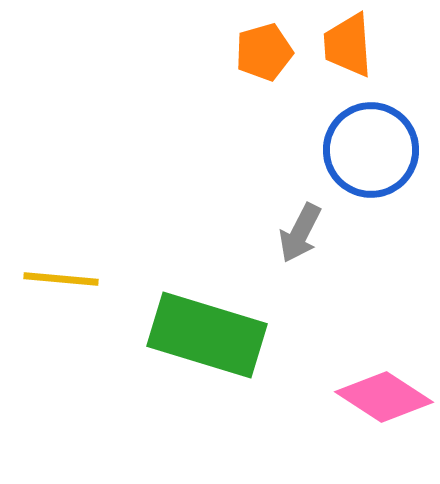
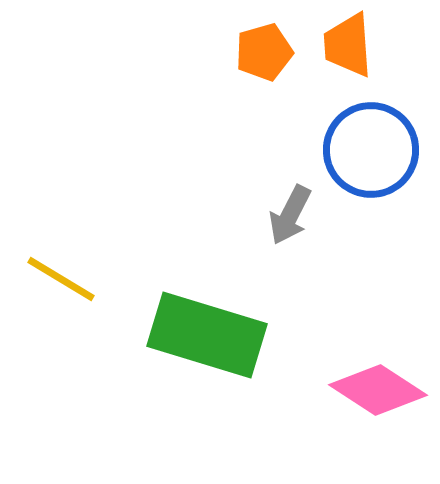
gray arrow: moved 10 px left, 18 px up
yellow line: rotated 26 degrees clockwise
pink diamond: moved 6 px left, 7 px up
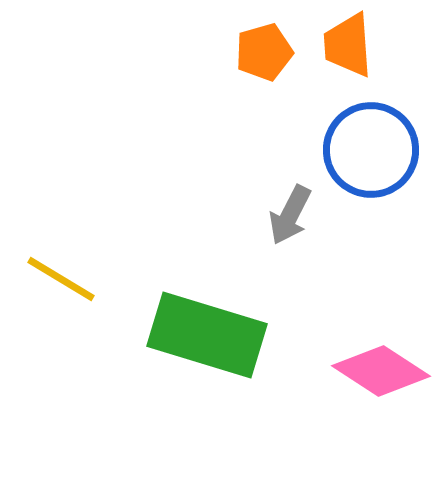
pink diamond: moved 3 px right, 19 px up
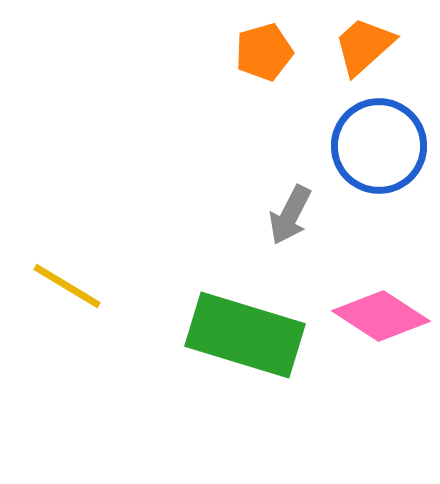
orange trapezoid: moved 16 px right, 1 px down; rotated 52 degrees clockwise
blue circle: moved 8 px right, 4 px up
yellow line: moved 6 px right, 7 px down
green rectangle: moved 38 px right
pink diamond: moved 55 px up
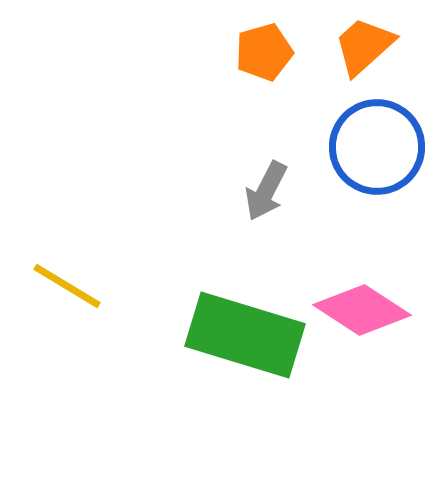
blue circle: moved 2 px left, 1 px down
gray arrow: moved 24 px left, 24 px up
pink diamond: moved 19 px left, 6 px up
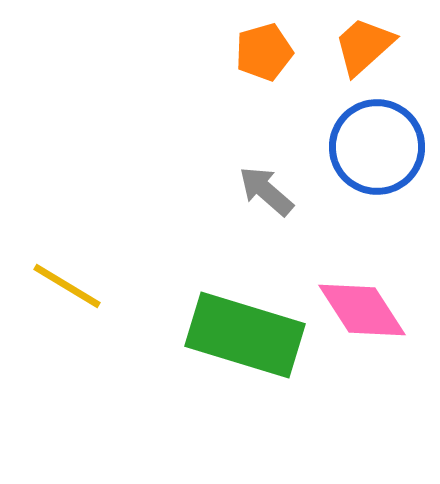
gray arrow: rotated 104 degrees clockwise
pink diamond: rotated 24 degrees clockwise
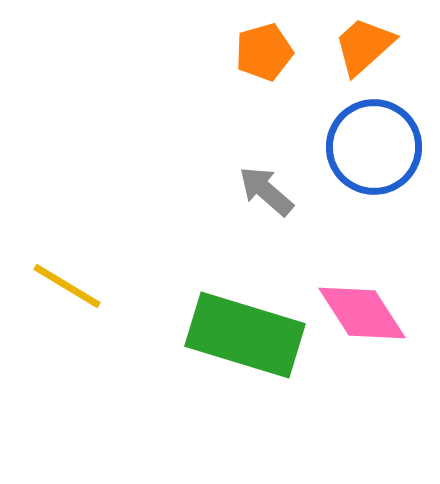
blue circle: moved 3 px left
pink diamond: moved 3 px down
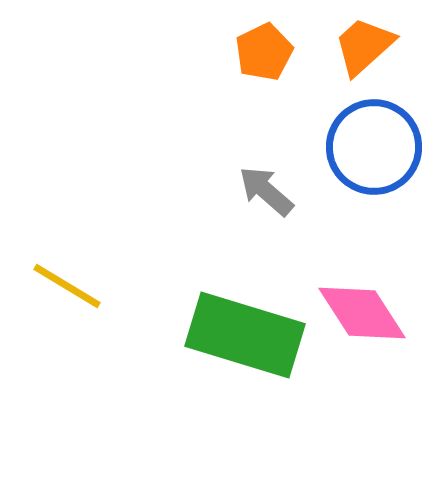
orange pentagon: rotated 10 degrees counterclockwise
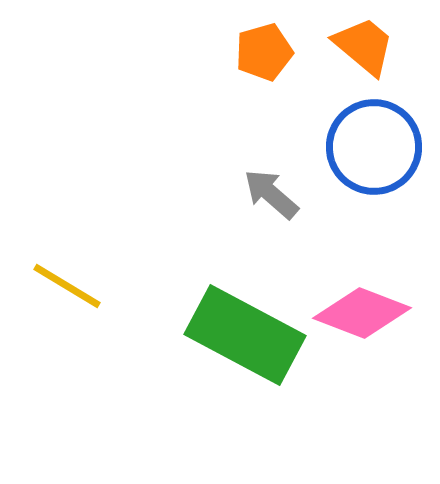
orange trapezoid: rotated 82 degrees clockwise
orange pentagon: rotated 10 degrees clockwise
gray arrow: moved 5 px right, 3 px down
pink diamond: rotated 36 degrees counterclockwise
green rectangle: rotated 11 degrees clockwise
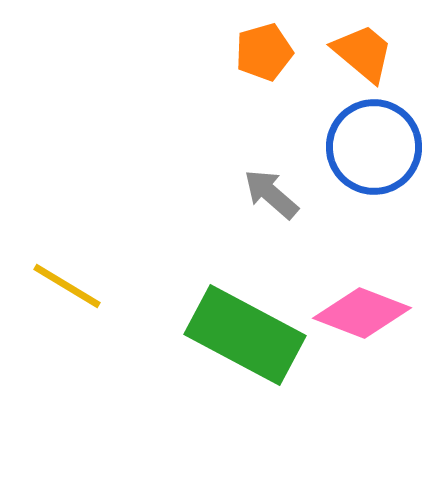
orange trapezoid: moved 1 px left, 7 px down
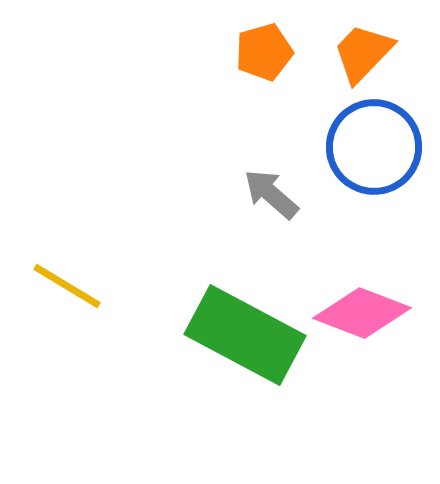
orange trapezoid: rotated 86 degrees counterclockwise
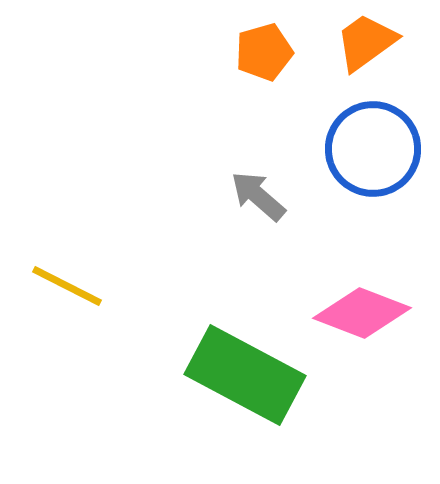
orange trapezoid: moved 3 px right, 11 px up; rotated 10 degrees clockwise
blue circle: moved 1 px left, 2 px down
gray arrow: moved 13 px left, 2 px down
yellow line: rotated 4 degrees counterclockwise
green rectangle: moved 40 px down
